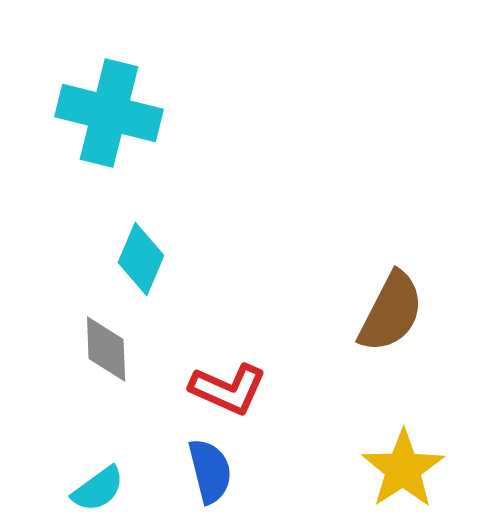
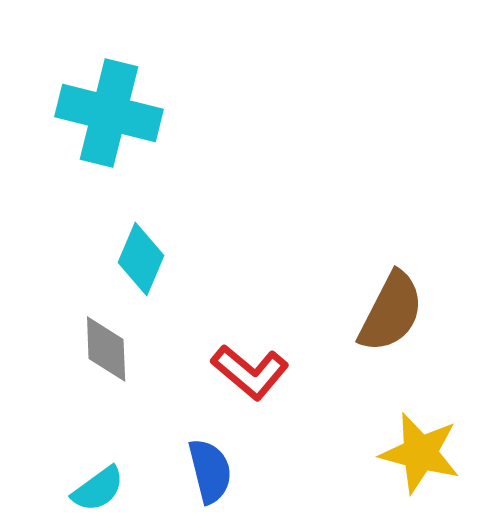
red L-shape: moved 22 px right, 17 px up; rotated 16 degrees clockwise
yellow star: moved 17 px right, 16 px up; rotated 24 degrees counterclockwise
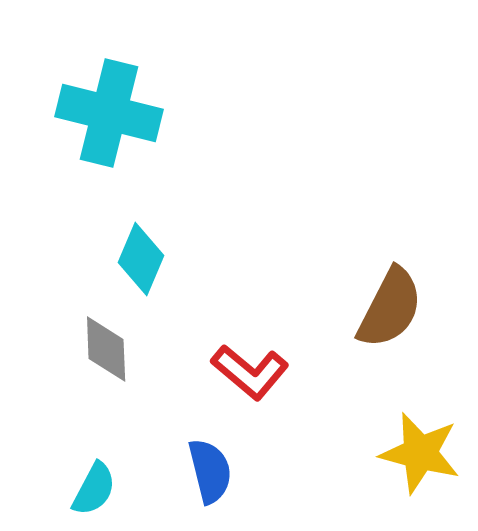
brown semicircle: moved 1 px left, 4 px up
cyan semicircle: moved 4 px left; rotated 26 degrees counterclockwise
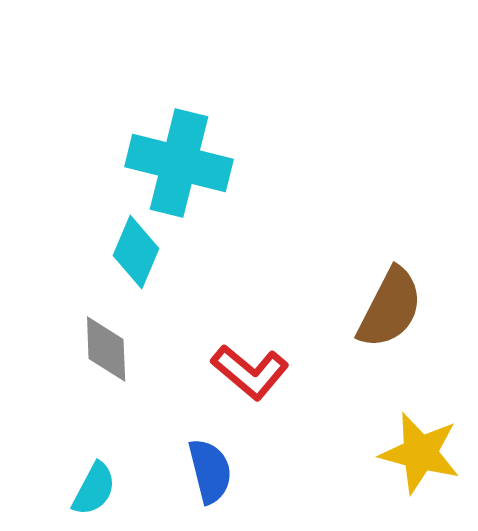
cyan cross: moved 70 px right, 50 px down
cyan diamond: moved 5 px left, 7 px up
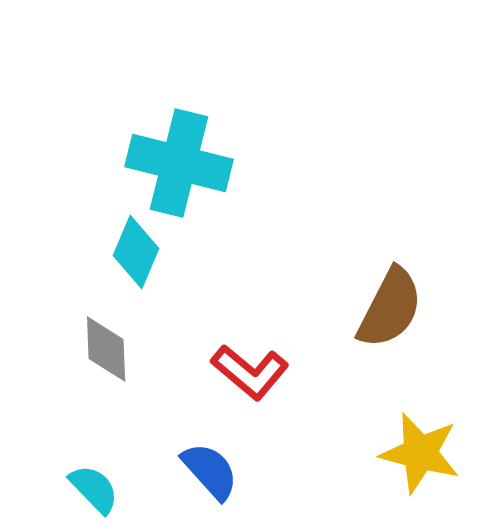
blue semicircle: rotated 28 degrees counterclockwise
cyan semicircle: rotated 72 degrees counterclockwise
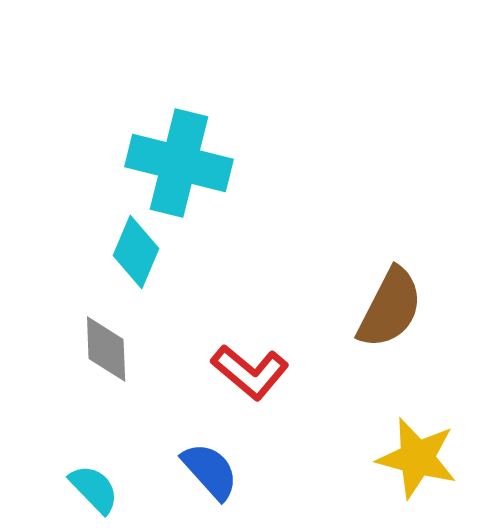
yellow star: moved 3 px left, 5 px down
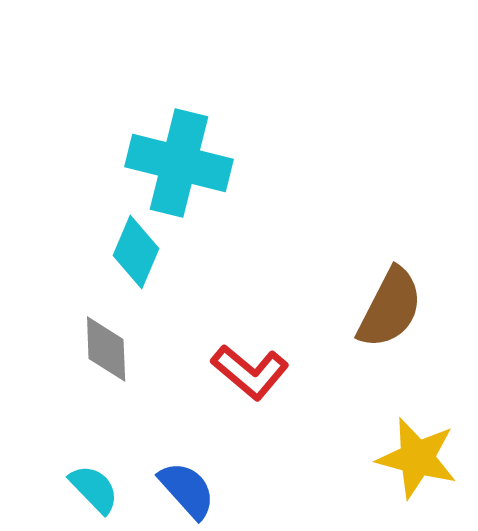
blue semicircle: moved 23 px left, 19 px down
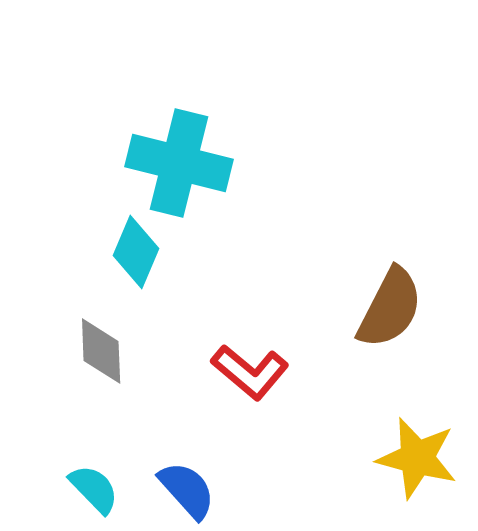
gray diamond: moved 5 px left, 2 px down
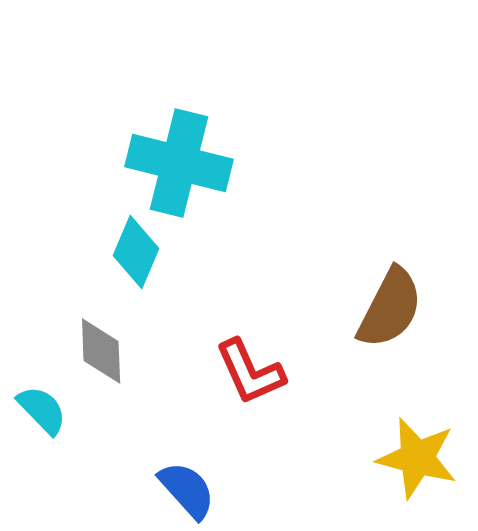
red L-shape: rotated 26 degrees clockwise
cyan semicircle: moved 52 px left, 79 px up
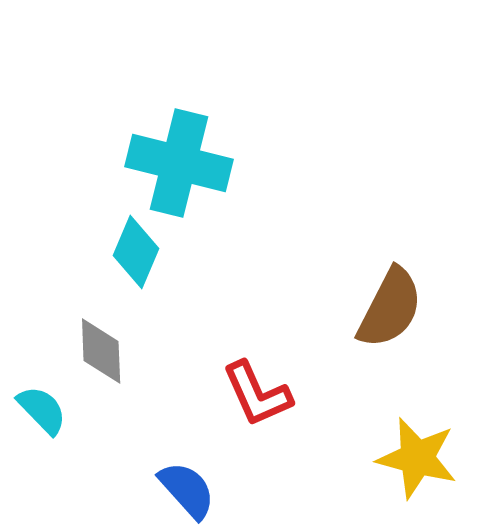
red L-shape: moved 7 px right, 22 px down
